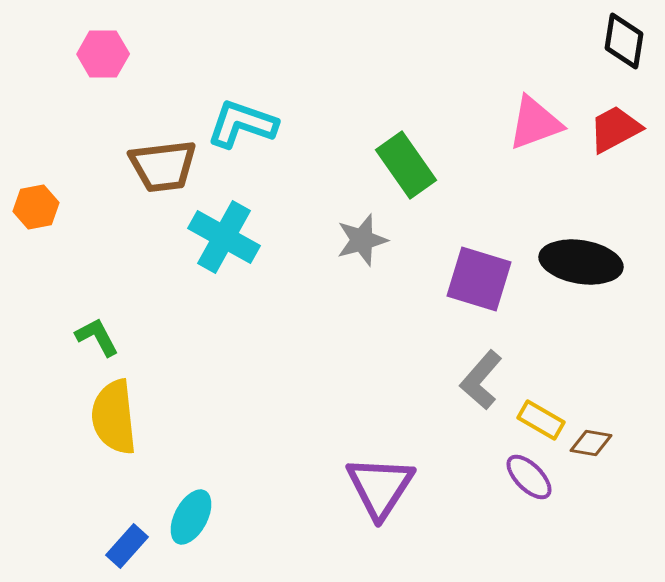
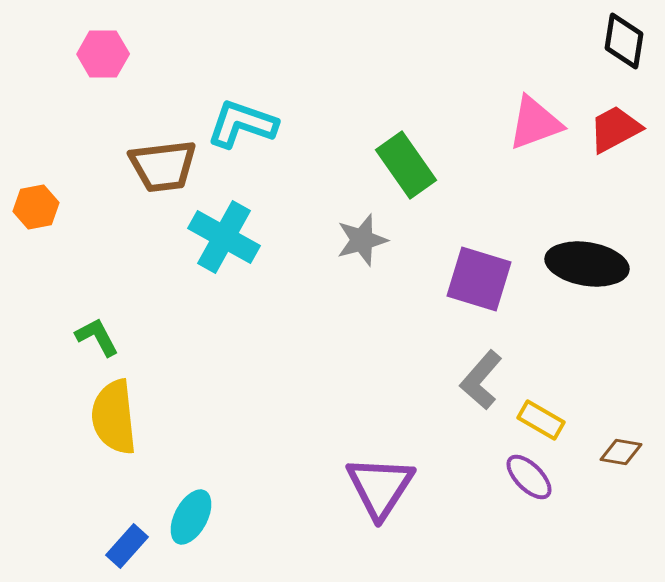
black ellipse: moved 6 px right, 2 px down
brown diamond: moved 30 px right, 9 px down
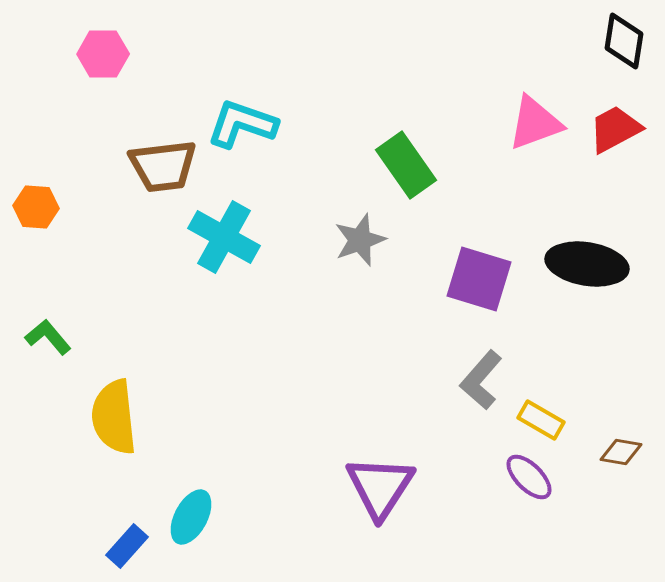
orange hexagon: rotated 15 degrees clockwise
gray star: moved 2 px left; rotated 4 degrees counterclockwise
green L-shape: moved 49 px left; rotated 12 degrees counterclockwise
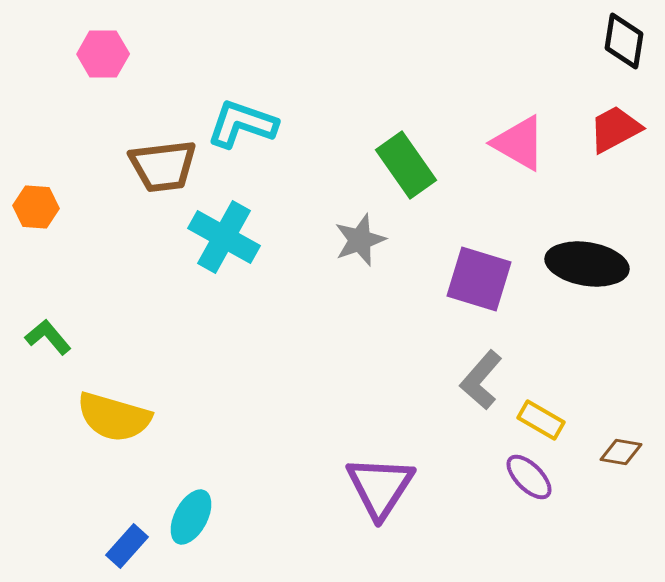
pink triangle: moved 16 px left, 20 px down; rotated 50 degrees clockwise
yellow semicircle: rotated 68 degrees counterclockwise
